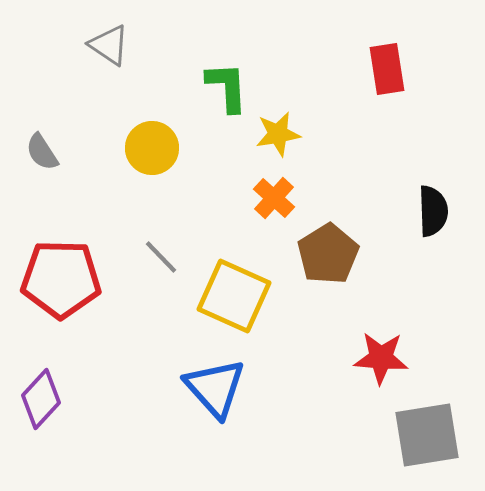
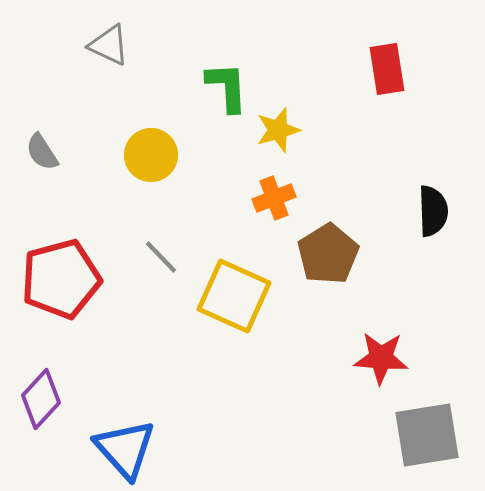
gray triangle: rotated 9 degrees counterclockwise
yellow star: moved 4 px up; rotated 6 degrees counterclockwise
yellow circle: moved 1 px left, 7 px down
orange cross: rotated 27 degrees clockwise
red pentagon: rotated 16 degrees counterclockwise
blue triangle: moved 90 px left, 61 px down
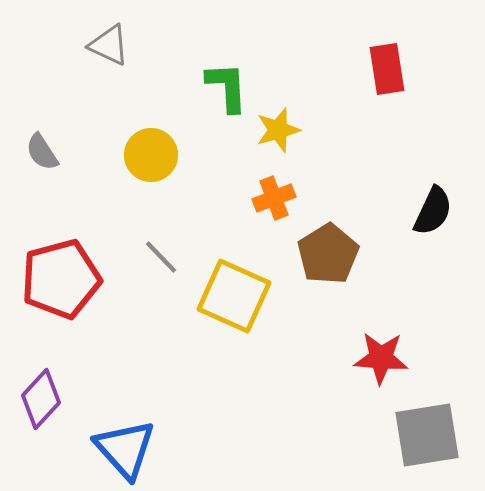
black semicircle: rotated 27 degrees clockwise
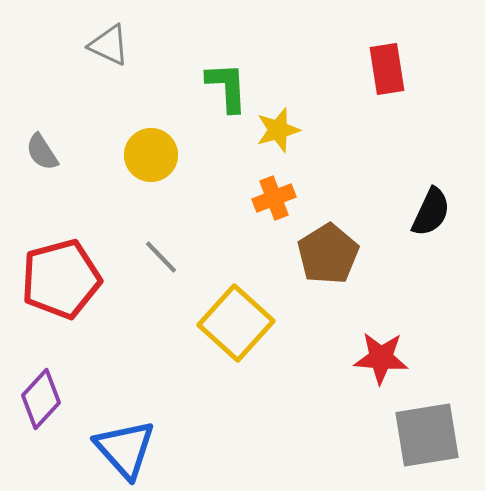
black semicircle: moved 2 px left, 1 px down
yellow square: moved 2 px right, 27 px down; rotated 18 degrees clockwise
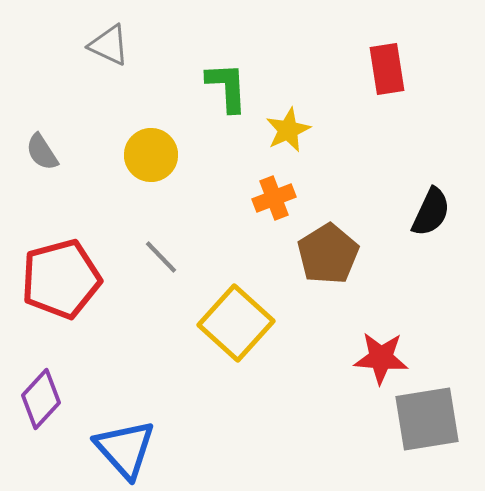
yellow star: moved 10 px right; rotated 9 degrees counterclockwise
gray square: moved 16 px up
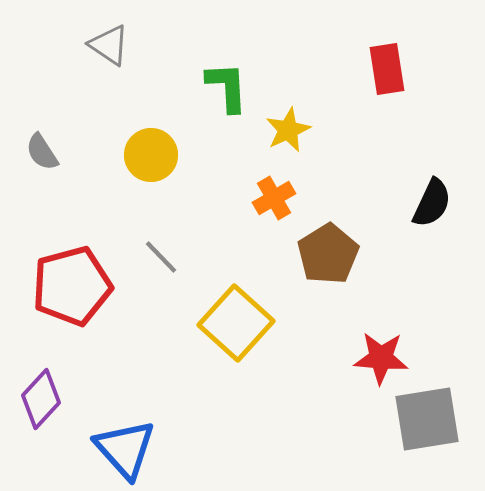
gray triangle: rotated 9 degrees clockwise
orange cross: rotated 9 degrees counterclockwise
black semicircle: moved 1 px right, 9 px up
red pentagon: moved 11 px right, 7 px down
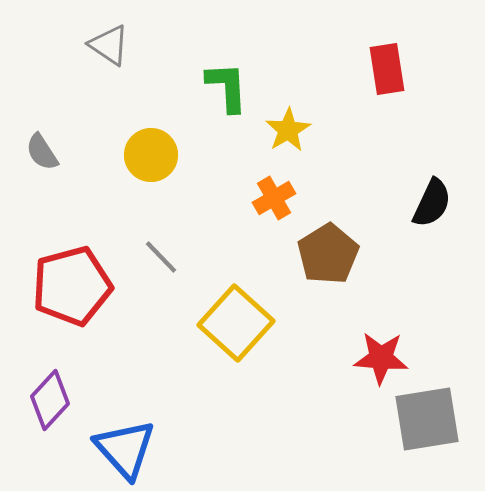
yellow star: rotated 6 degrees counterclockwise
purple diamond: moved 9 px right, 1 px down
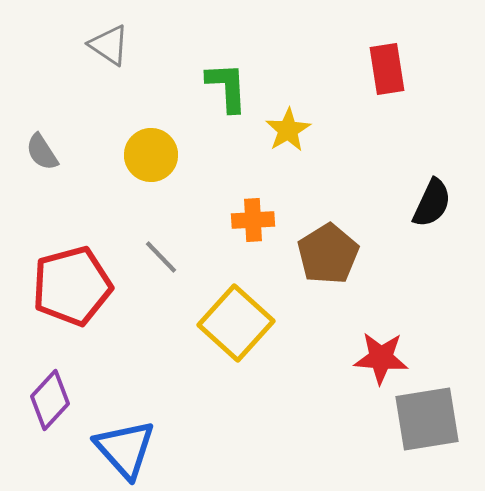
orange cross: moved 21 px left, 22 px down; rotated 27 degrees clockwise
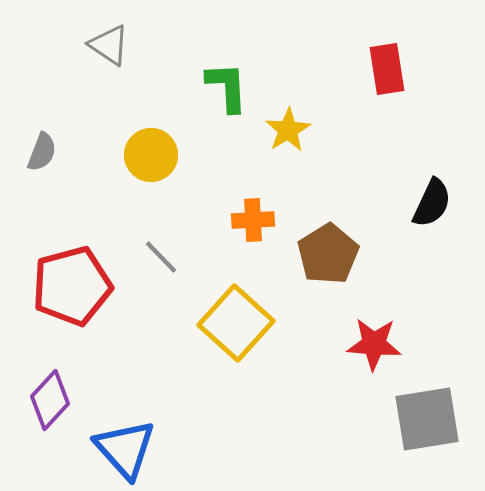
gray semicircle: rotated 126 degrees counterclockwise
red star: moved 7 px left, 14 px up
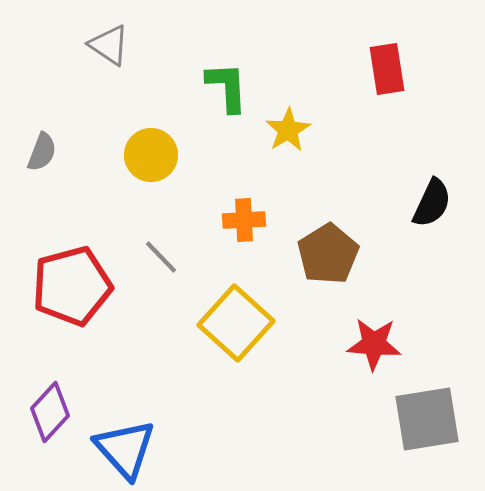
orange cross: moved 9 px left
purple diamond: moved 12 px down
